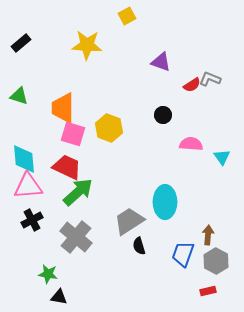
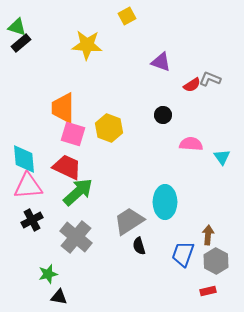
green triangle: moved 2 px left, 69 px up
green star: rotated 24 degrees counterclockwise
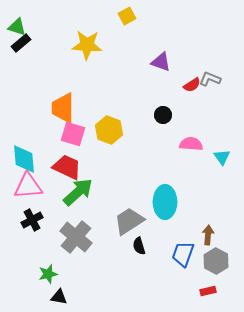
yellow hexagon: moved 2 px down
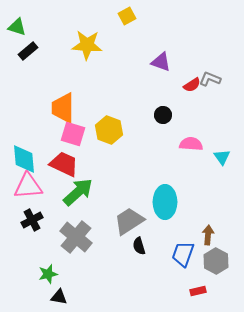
black rectangle: moved 7 px right, 8 px down
red trapezoid: moved 3 px left, 3 px up
red rectangle: moved 10 px left
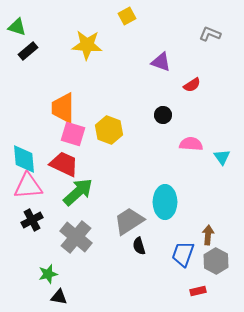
gray L-shape: moved 45 px up
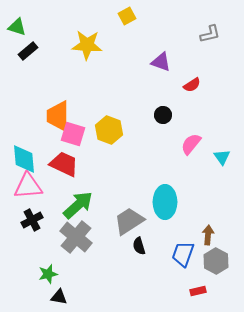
gray L-shape: rotated 145 degrees clockwise
orange trapezoid: moved 5 px left, 8 px down
pink semicircle: rotated 55 degrees counterclockwise
green arrow: moved 13 px down
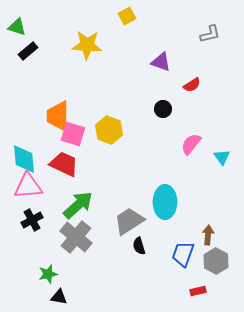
black circle: moved 6 px up
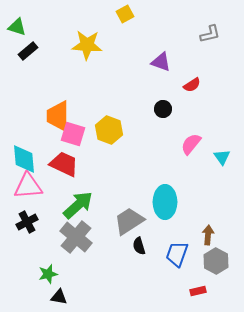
yellow square: moved 2 px left, 2 px up
black cross: moved 5 px left, 2 px down
blue trapezoid: moved 6 px left
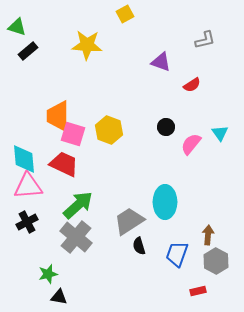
gray L-shape: moved 5 px left, 6 px down
black circle: moved 3 px right, 18 px down
cyan triangle: moved 2 px left, 24 px up
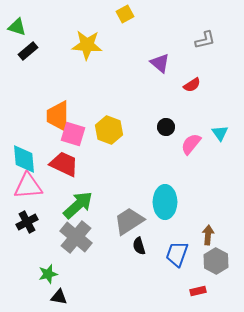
purple triangle: moved 1 px left, 1 px down; rotated 20 degrees clockwise
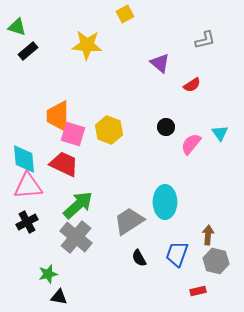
black semicircle: moved 12 px down; rotated 12 degrees counterclockwise
gray hexagon: rotated 15 degrees counterclockwise
